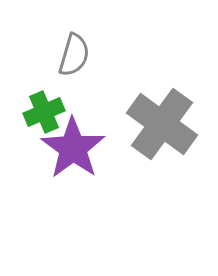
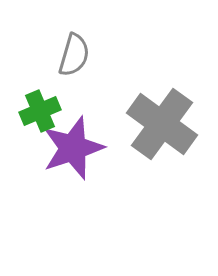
green cross: moved 4 px left, 1 px up
purple star: rotated 18 degrees clockwise
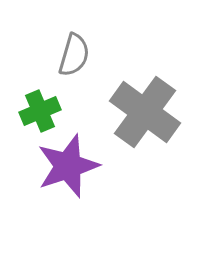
gray cross: moved 17 px left, 12 px up
purple star: moved 5 px left, 18 px down
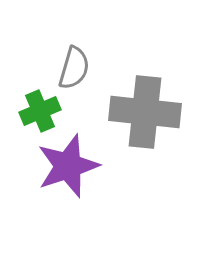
gray semicircle: moved 13 px down
gray cross: rotated 30 degrees counterclockwise
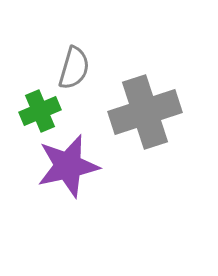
gray cross: rotated 24 degrees counterclockwise
purple star: rotated 6 degrees clockwise
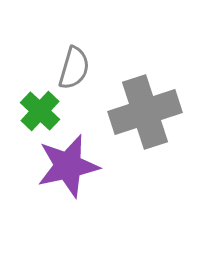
green cross: rotated 24 degrees counterclockwise
